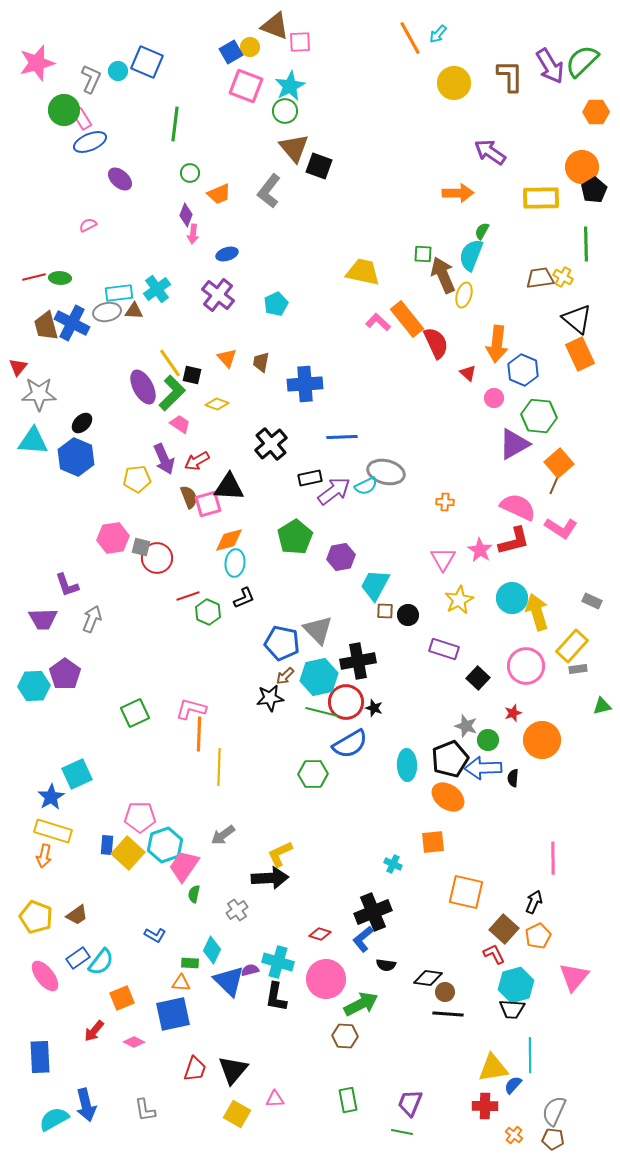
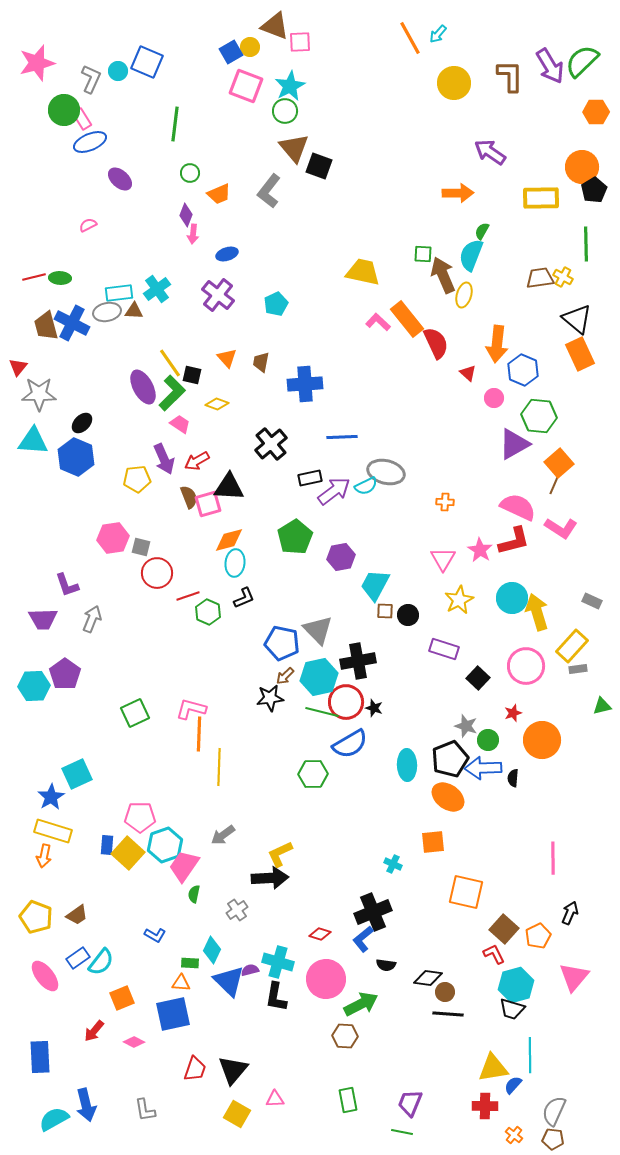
red circle at (157, 558): moved 15 px down
black arrow at (534, 902): moved 36 px right, 11 px down
black trapezoid at (512, 1009): rotated 12 degrees clockwise
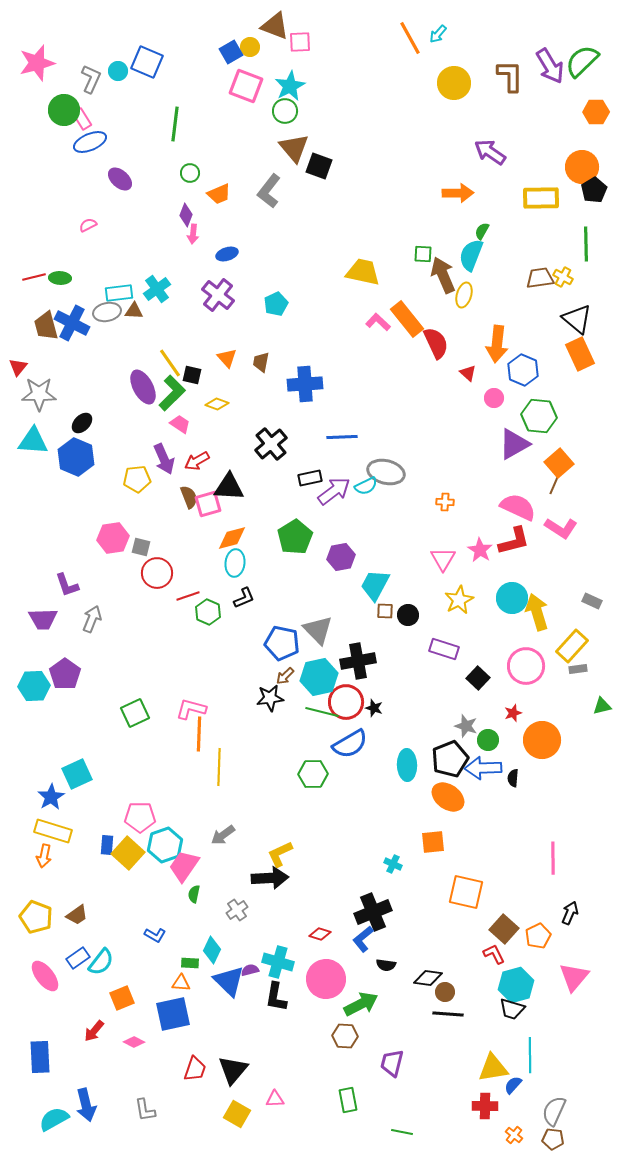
orange diamond at (229, 540): moved 3 px right, 2 px up
purple trapezoid at (410, 1103): moved 18 px left, 40 px up; rotated 8 degrees counterclockwise
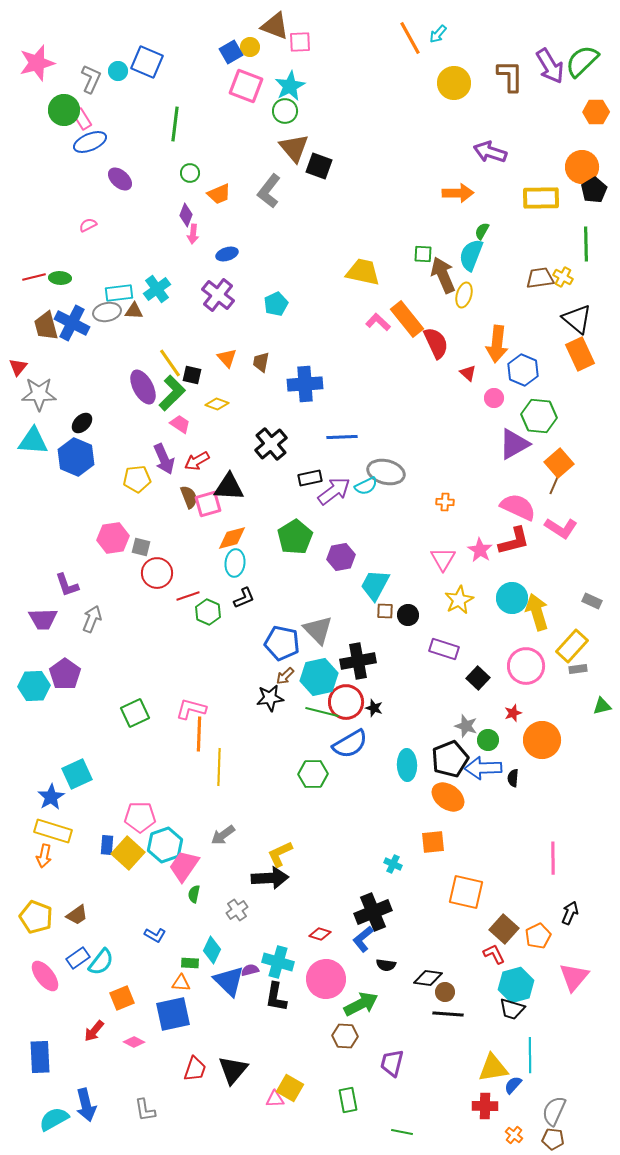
purple arrow at (490, 152): rotated 16 degrees counterclockwise
yellow square at (237, 1114): moved 53 px right, 26 px up
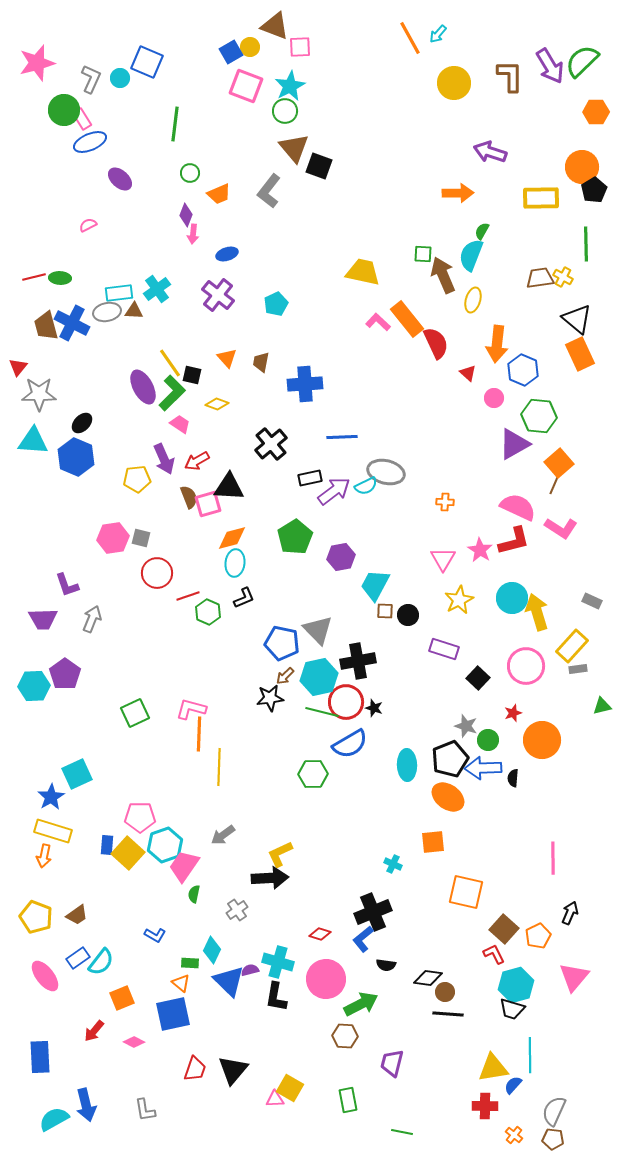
pink square at (300, 42): moved 5 px down
cyan circle at (118, 71): moved 2 px right, 7 px down
yellow ellipse at (464, 295): moved 9 px right, 5 px down
gray square at (141, 547): moved 9 px up
orange triangle at (181, 983): rotated 36 degrees clockwise
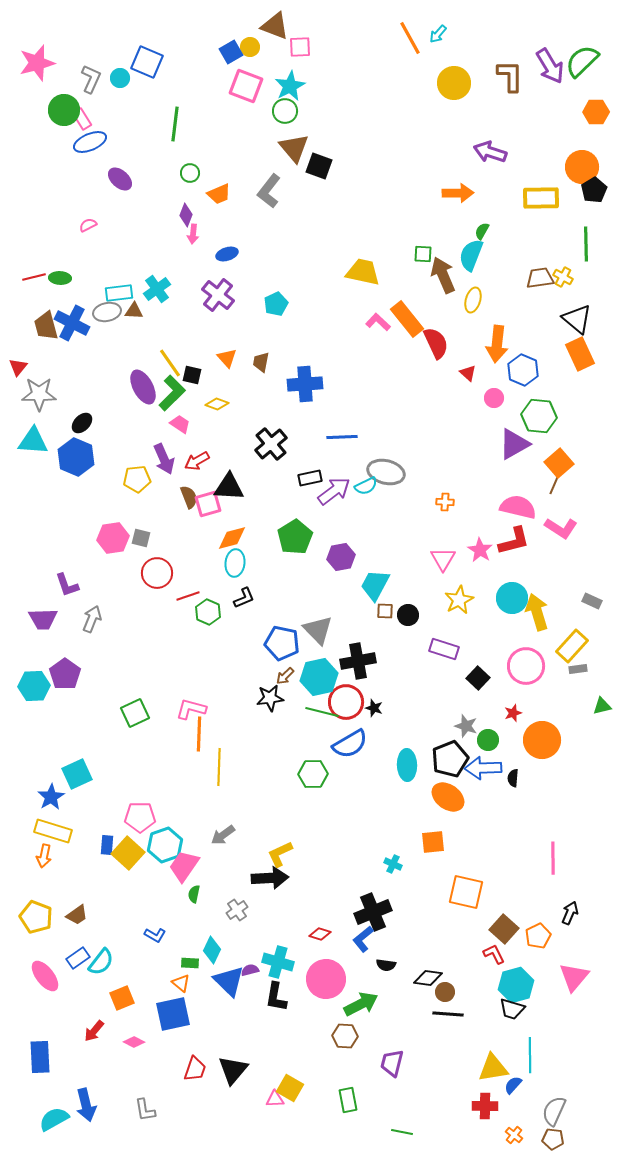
pink semicircle at (518, 507): rotated 12 degrees counterclockwise
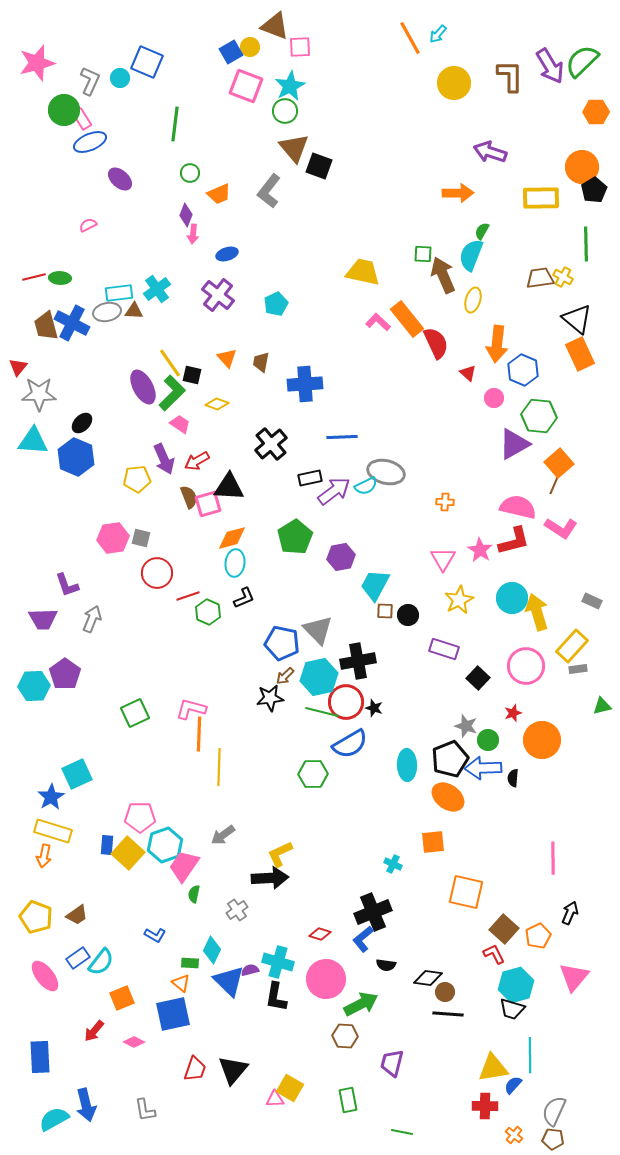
gray L-shape at (91, 79): moved 1 px left, 2 px down
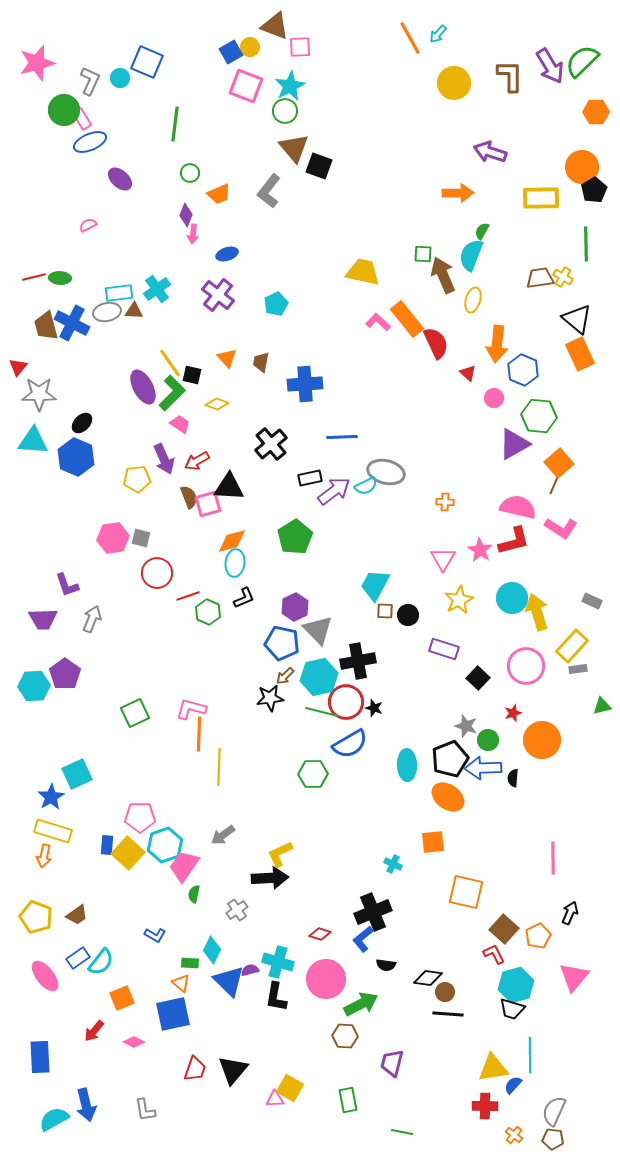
orange diamond at (232, 538): moved 3 px down
purple hexagon at (341, 557): moved 46 px left, 50 px down; rotated 16 degrees counterclockwise
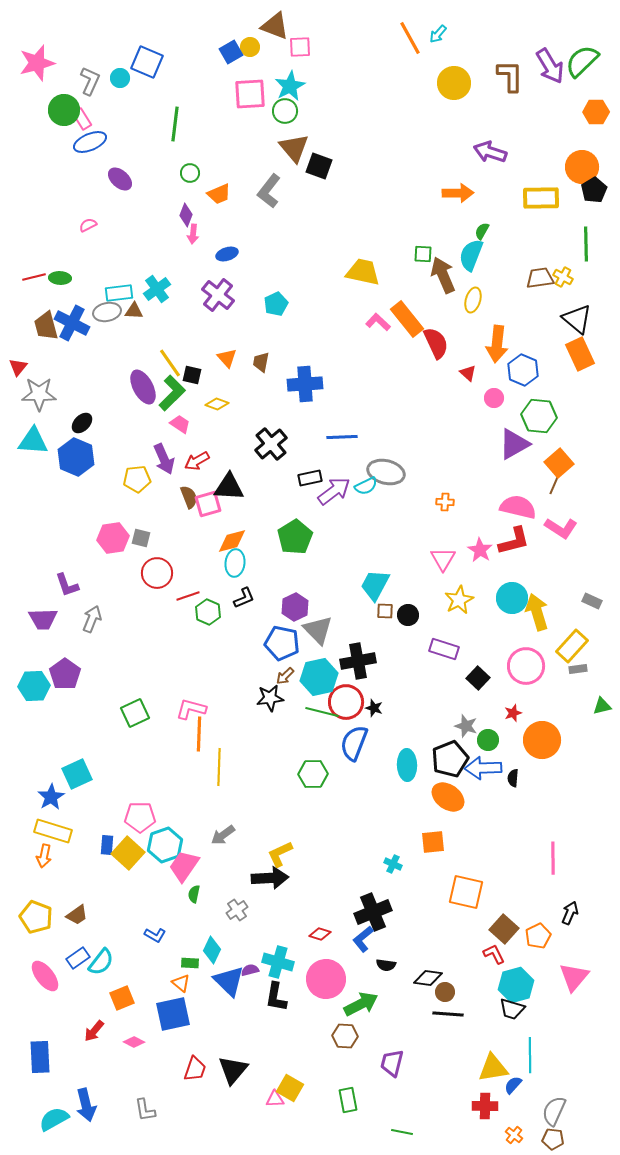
pink square at (246, 86): moved 4 px right, 8 px down; rotated 24 degrees counterclockwise
blue semicircle at (350, 744): moved 4 px right, 1 px up; rotated 141 degrees clockwise
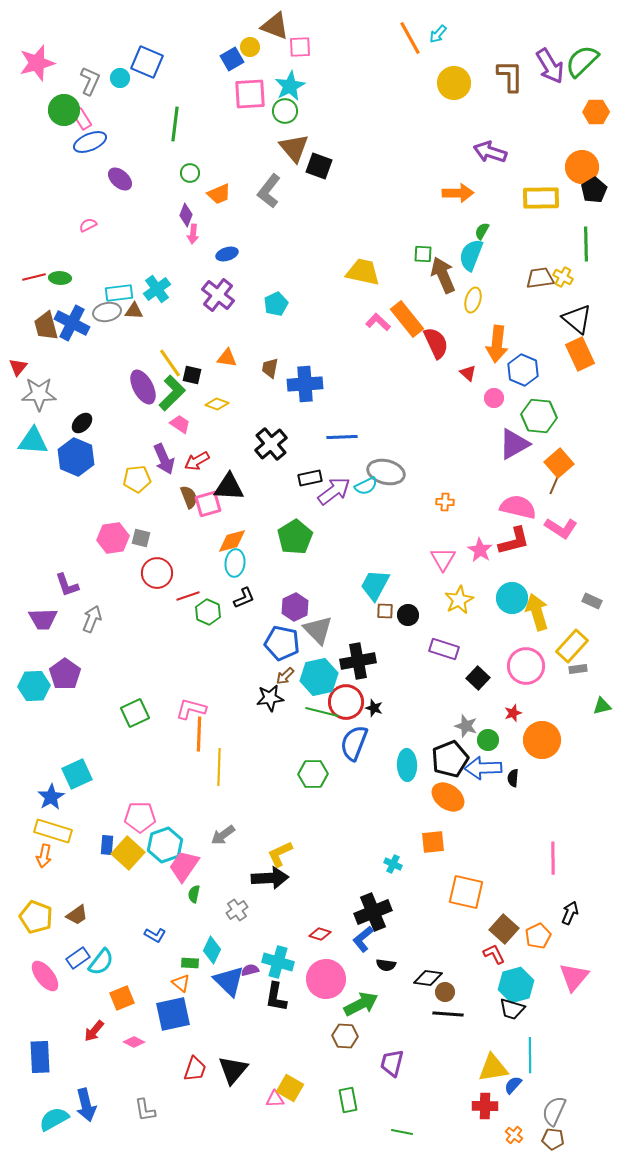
blue square at (231, 52): moved 1 px right, 7 px down
orange triangle at (227, 358): rotated 40 degrees counterclockwise
brown trapezoid at (261, 362): moved 9 px right, 6 px down
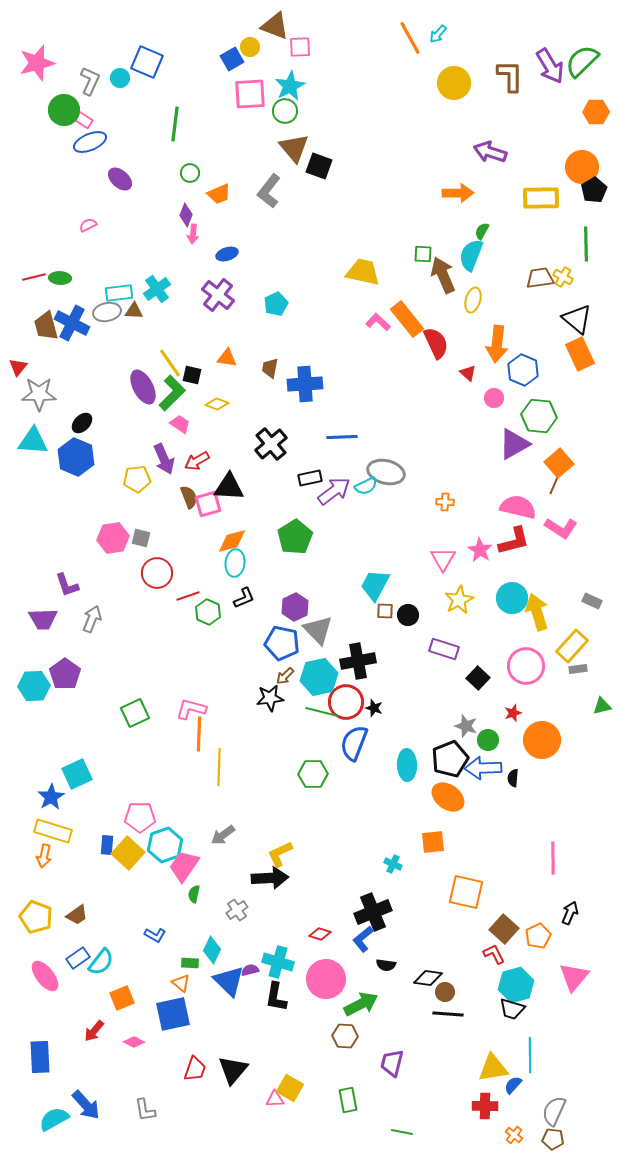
pink rectangle at (82, 119): rotated 25 degrees counterclockwise
blue arrow at (86, 1105): rotated 28 degrees counterclockwise
